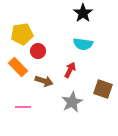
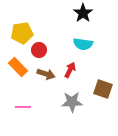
yellow pentagon: moved 1 px up
red circle: moved 1 px right, 1 px up
brown arrow: moved 2 px right, 7 px up
gray star: rotated 25 degrees clockwise
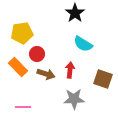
black star: moved 8 px left
cyan semicircle: rotated 24 degrees clockwise
red circle: moved 2 px left, 4 px down
red arrow: rotated 21 degrees counterclockwise
brown square: moved 10 px up
gray star: moved 2 px right, 3 px up
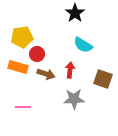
yellow pentagon: moved 4 px down
cyan semicircle: moved 1 px down
orange rectangle: rotated 30 degrees counterclockwise
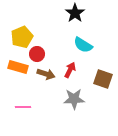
yellow pentagon: rotated 15 degrees counterclockwise
red arrow: rotated 21 degrees clockwise
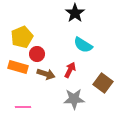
brown square: moved 4 px down; rotated 18 degrees clockwise
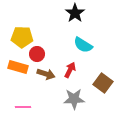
yellow pentagon: rotated 25 degrees clockwise
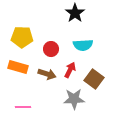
cyan semicircle: rotated 36 degrees counterclockwise
red circle: moved 14 px right, 5 px up
brown arrow: moved 1 px right
brown square: moved 9 px left, 4 px up
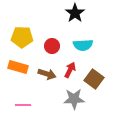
red circle: moved 1 px right, 3 px up
pink line: moved 2 px up
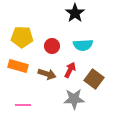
orange rectangle: moved 1 px up
